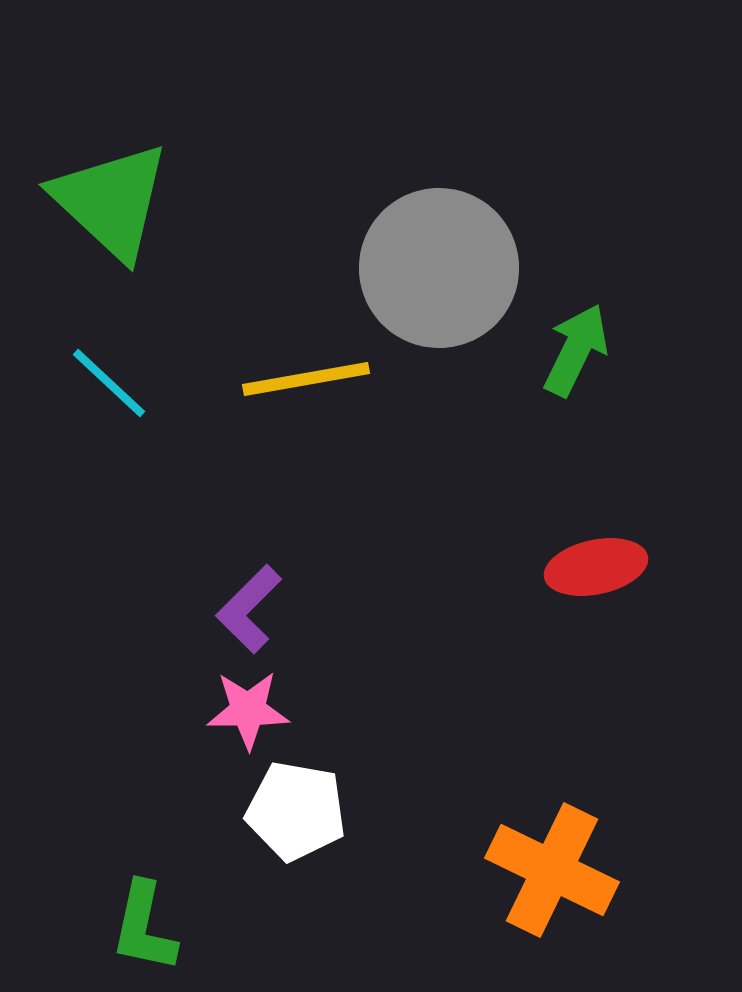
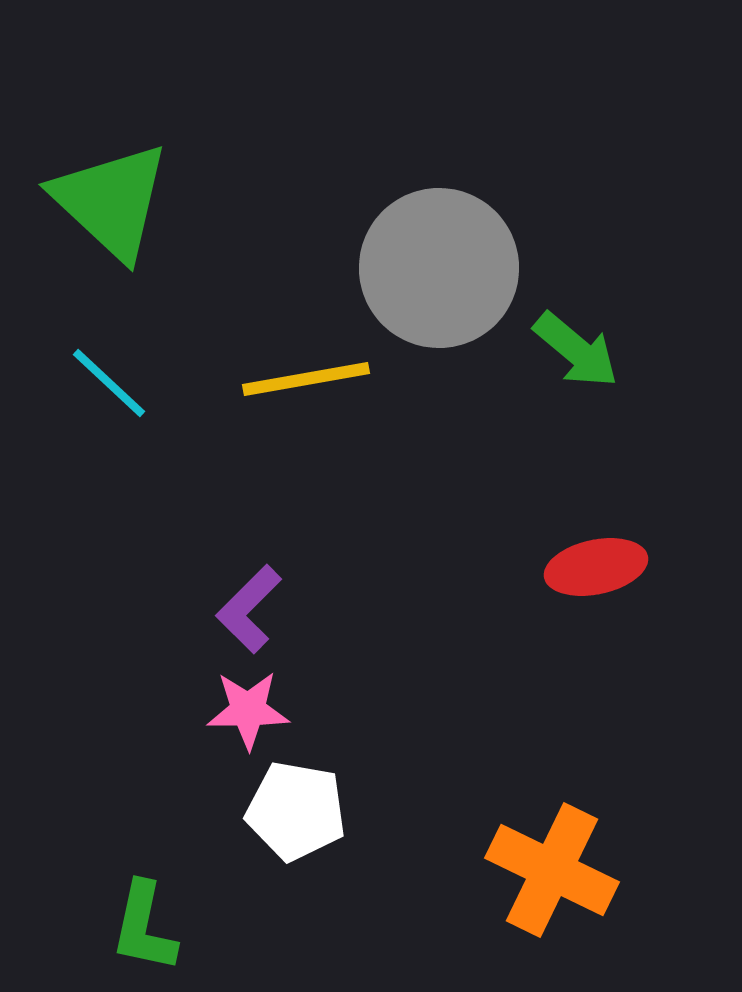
green arrow: rotated 104 degrees clockwise
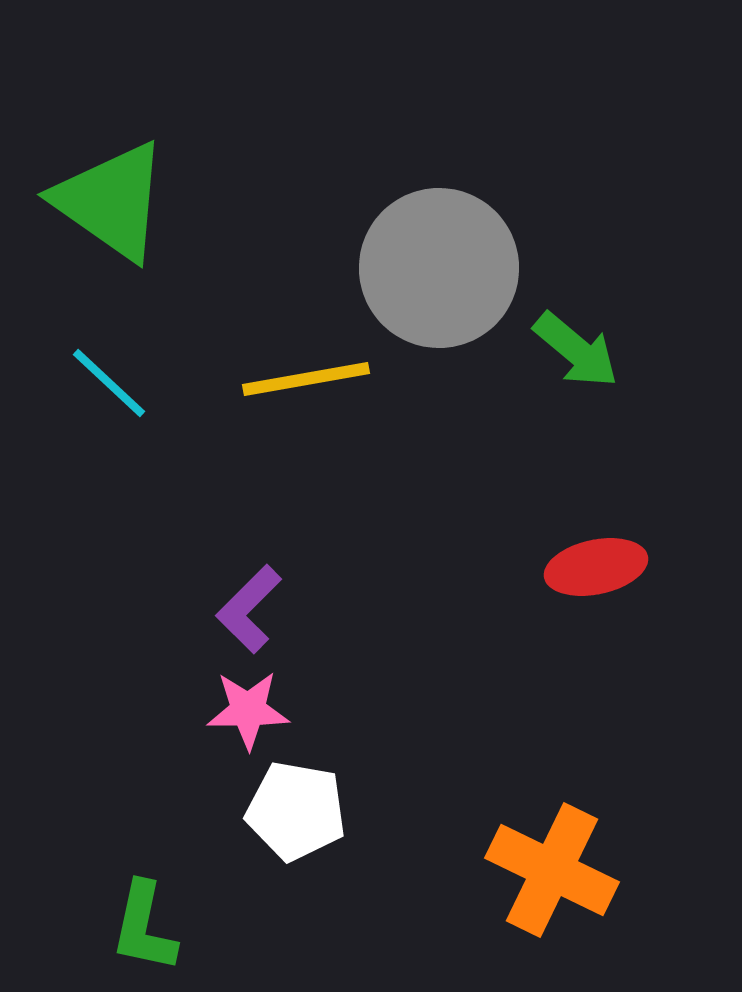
green triangle: rotated 8 degrees counterclockwise
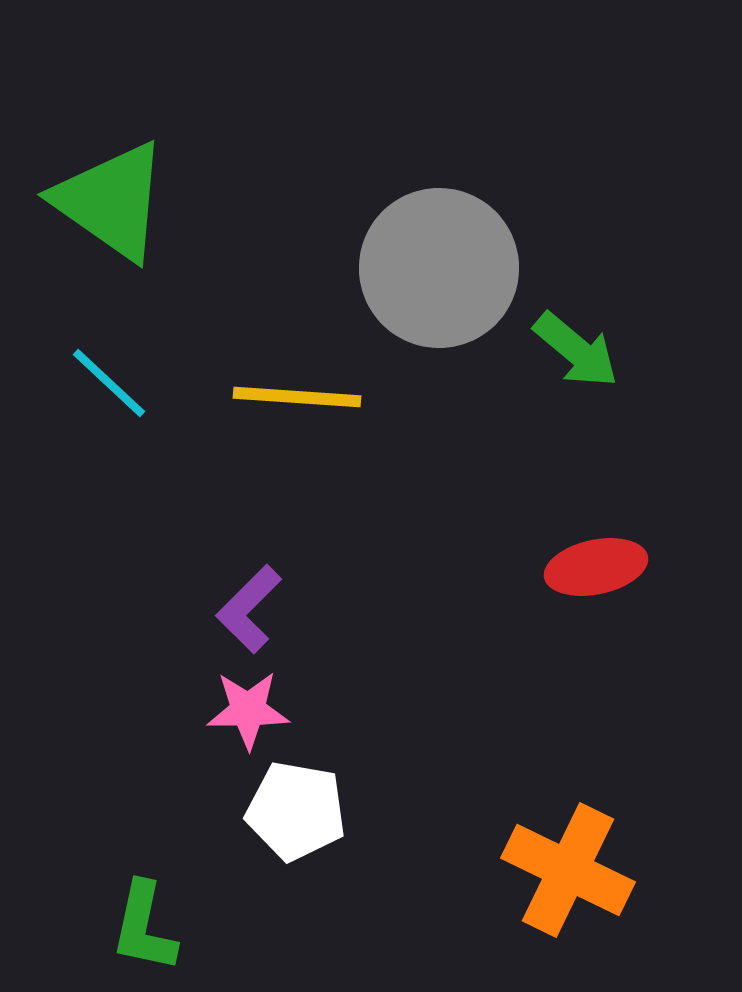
yellow line: moved 9 px left, 18 px down; rotated 14 degrees clockwise
orange cross: moved 16 px right
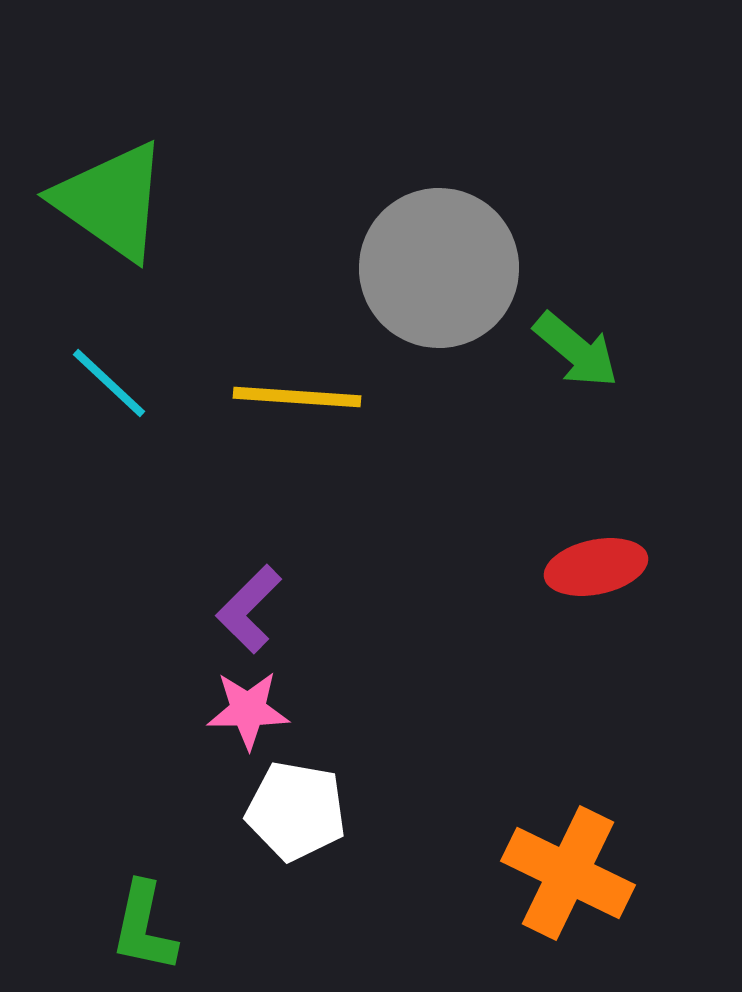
orange cross: moved 3 px down
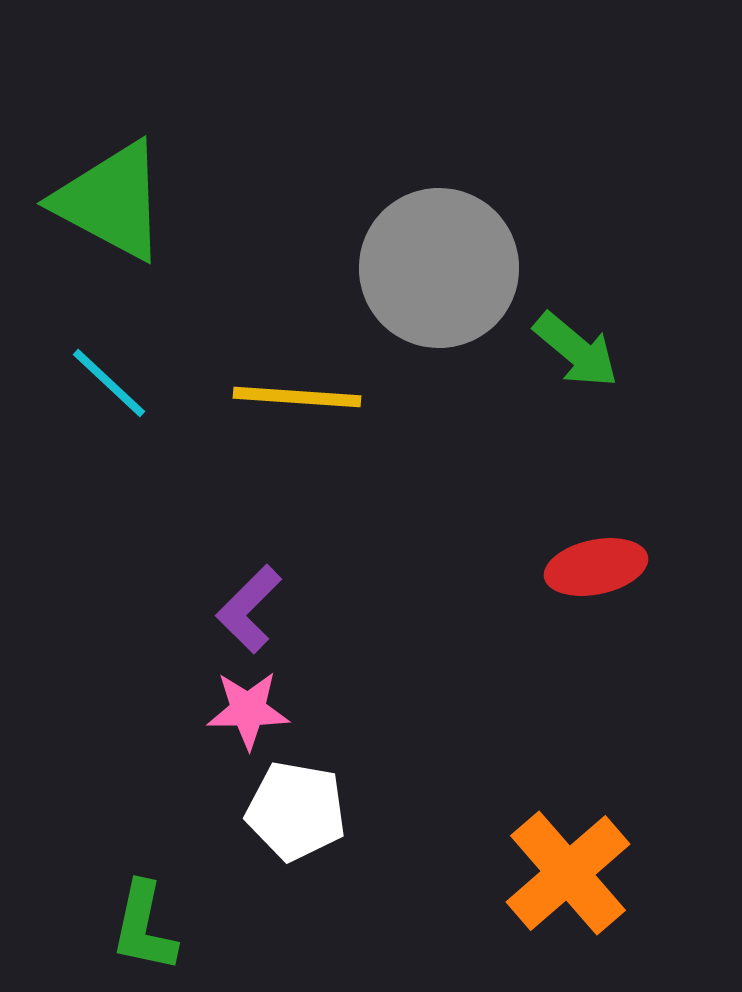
green triangle: rotated 7 degrees counterclockwise
orange cross: rotated 23 degrees clockwise
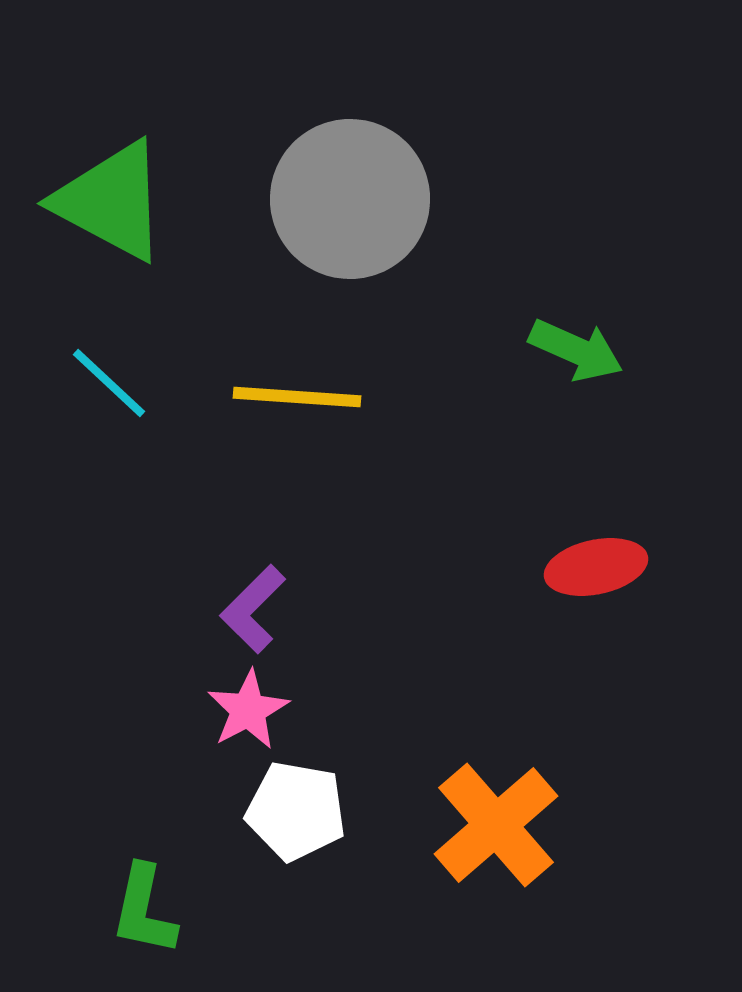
gray circle: moved 89 px left, 69 px up
green arrow: rotated 16 degrees counterclockwise
purple L-shape: moved 4 px right
pink star: rotated 28 degrees counterclockwise
orange cross: moved 72 px left, 48 px up
green L-shape: moved 17 px up
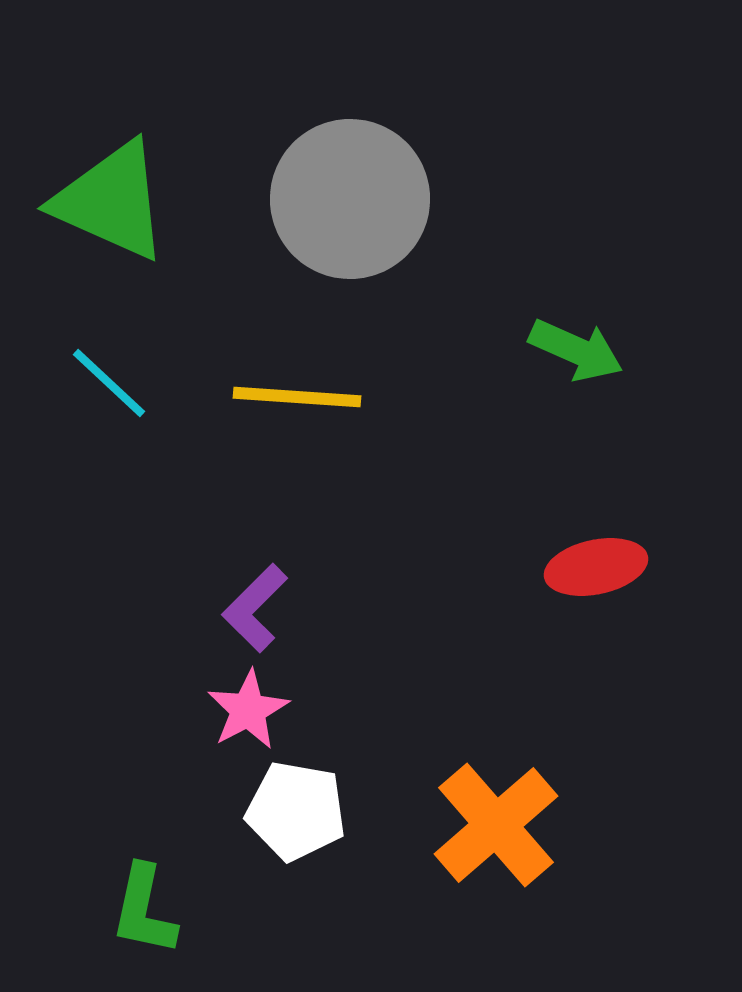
green triangle: rotated 4 degrees counterclockwise
purple L-shape: moved 2 px right, 1 px up
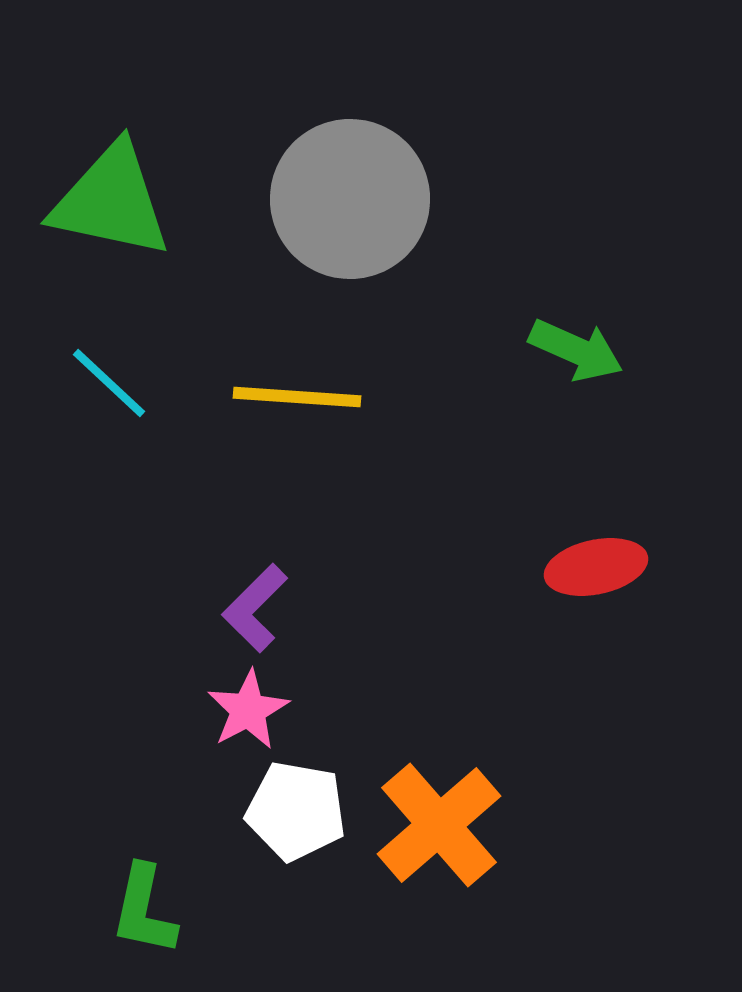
green triangle: rotated 12 degrees counterclockwise
orange cross: moved 57 px left
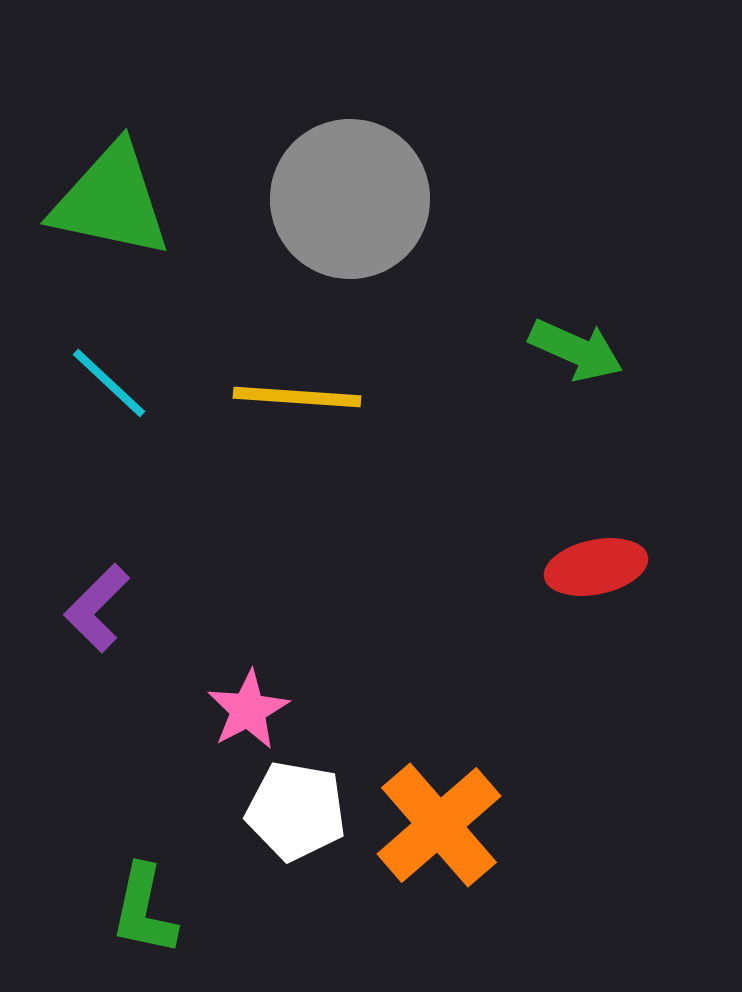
purple L-shape: moved 158 px left
